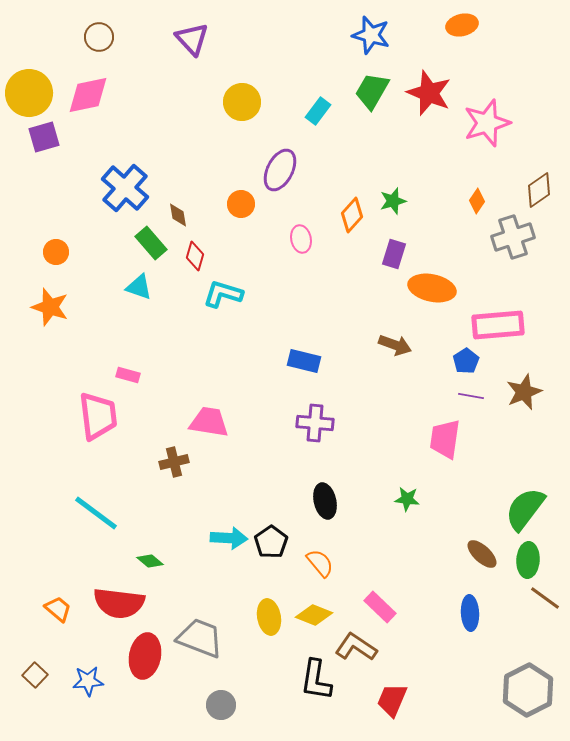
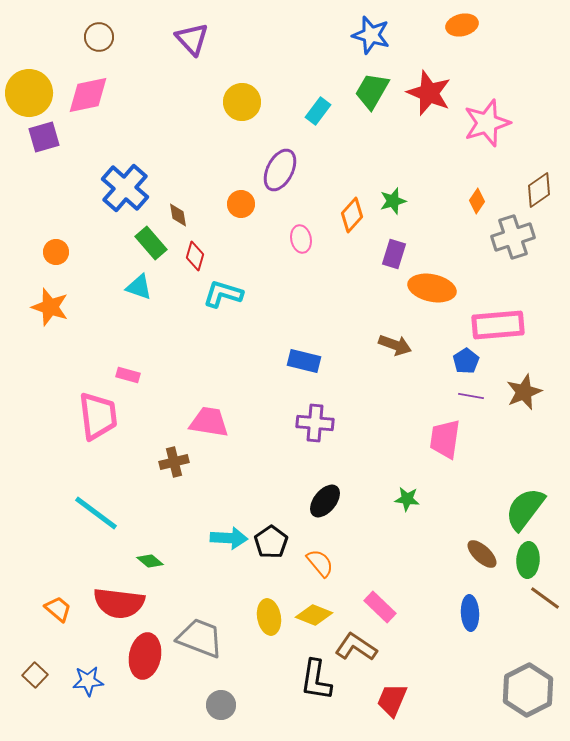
black ellipse at (325, 501): rotated 52 degrees clockwise
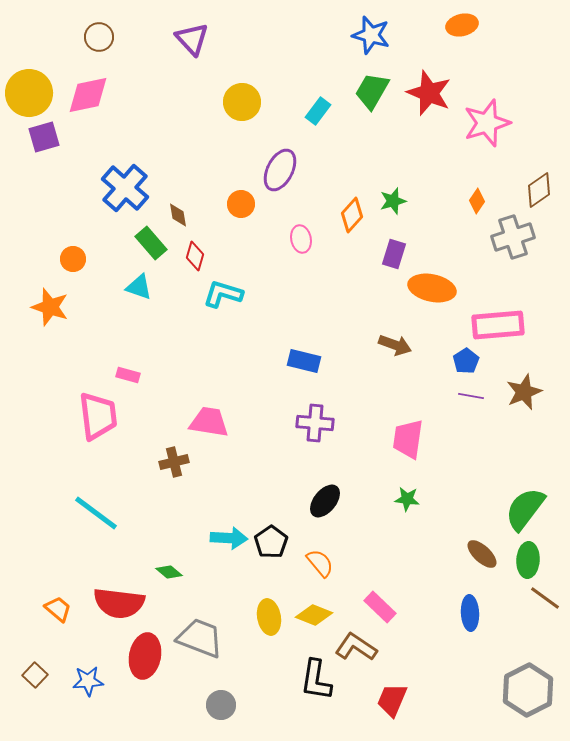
orange circle at (56, 252): moved 17 px right, 7 px down
pink trapezoid at (445, 439): moved 37 px left
green diamond at (150, 561): moved 19 px right, 11 px down
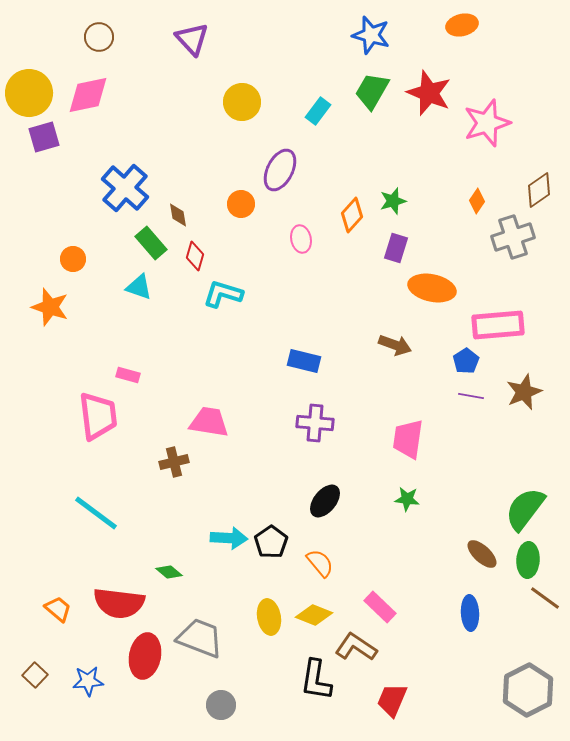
purple rectangle at (394, 254): moved 2 px right, 6 px up
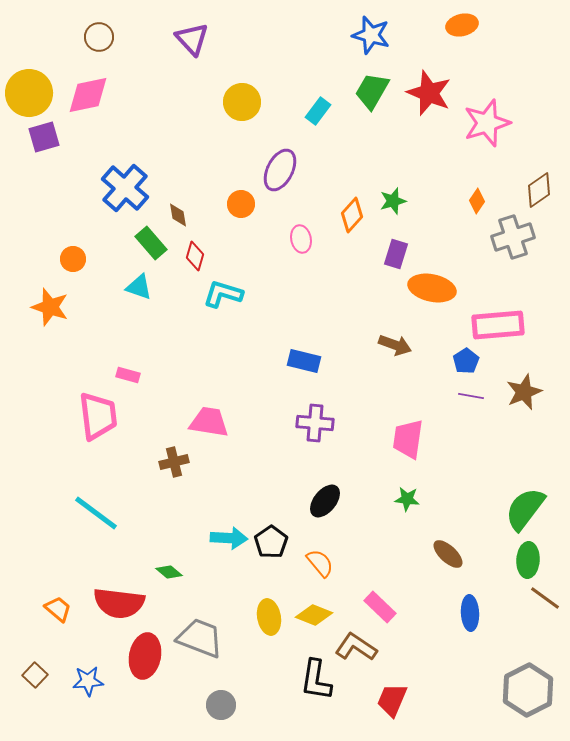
purple rectangle at (396, 248): moved 6 px down
brown ellipse at (482, 554): moved 34 px left
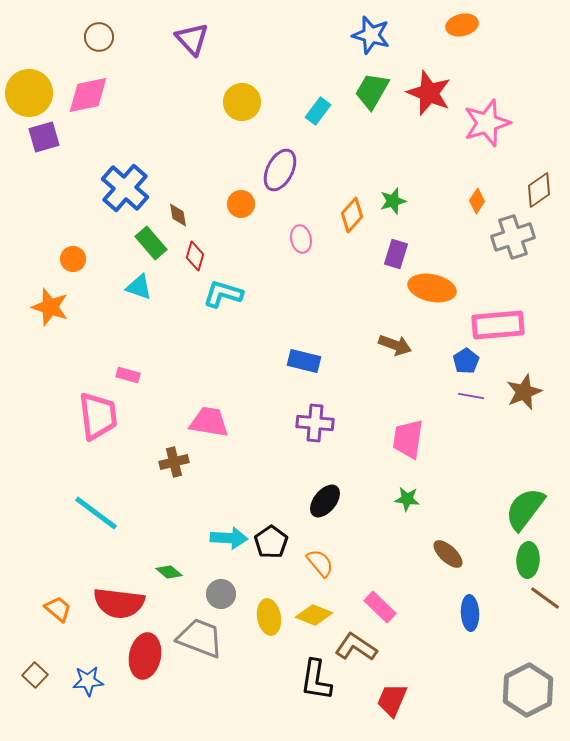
gray circle at (221, 705): moved 111 px up
